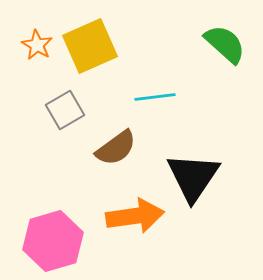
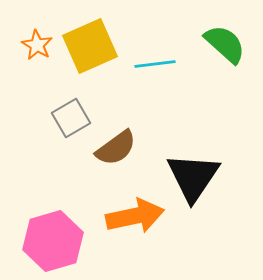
cyan line: moved 33 px up
gray square: moved 6 px right, 8 px down
orange arrow: rotated 4 degrees counterclockwise
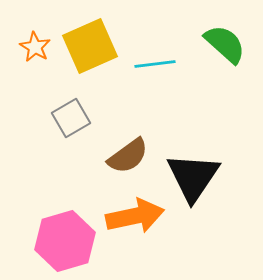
orange star: moved 2 px left, 2 px down
brown semicircle: moved 12 px right, 8 px down
pink hexagon: moved 12 px right
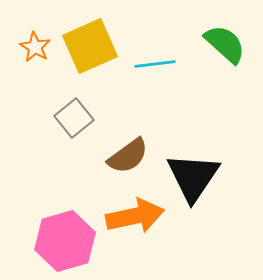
gray square: moved 3 px right; rotated 9 degrees counterclockwise
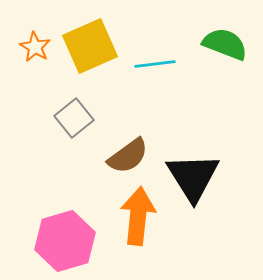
green semicircle: rotated 21 degrees counterclockwise
black triangle: rotated 6 degrees counterclockwise
orange arrow: moved 3 px right; rotated 72 degrees counterclockwise
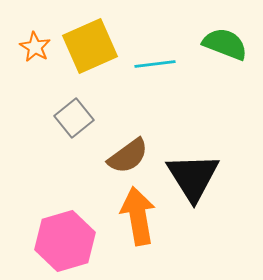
orange arrow: rotated 16 degrees counterclockwise
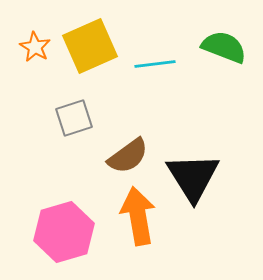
green semicircle: moved 1 px left, 3 px down
gray square: rotated 21 degrees clockwise
pink hexagon: moved 1 px left, 9 px up
